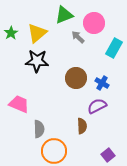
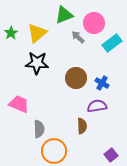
cyan rectangle: moved 2 px left, 5 px up; rotated 24 degrees clockwise
black star: moved 2 px down
purple semicircle: rotated 18 degrees clockwise
purple square: moved 3 px right
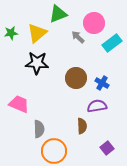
green triangle: moved 6 px left, 1 px up
green star: rotated 24 degrees clockwise
purple square: moved 4 px left, 7 px up
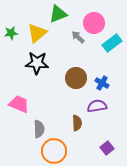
brown semicircle: moved 5 px left, 3 px up
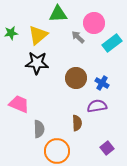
green triangle: rotated 18 degrees clockwise
yellow triangle: moved 1 px right, 2 px down
orange circle: moved 3 px right
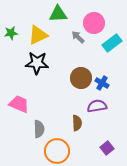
yellow triangle: rotated 15 degrees clockwise
brown circle: moved 5 px right
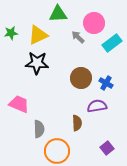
blue cross: moved 4 px right
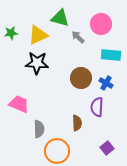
green triangle: moved 2 px right, 4 px down; rotated 18 degrees clockwise
pink circle: moved 7 px right, 1 px down
cyan rectangle: moved 1 px left, 12 px down; rotated 42 degrees clockwise
purple semicircle: moved 1 px down; rotated 78 degrees counterclockwise
